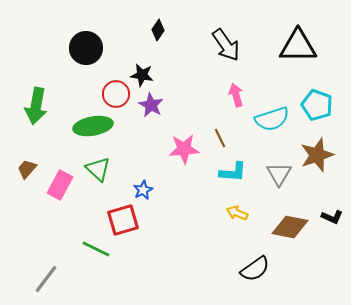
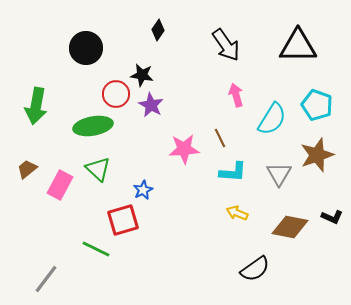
cyan semicircle: rotated 40 degrees counterclockwise
brown trapezoid: rotated 10 degrees clockwise
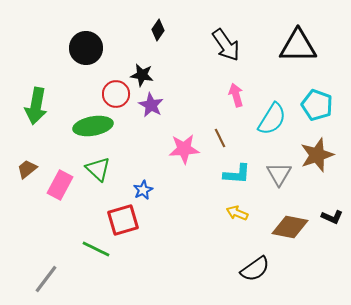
cyan L-shape: moved 4 px right, 2 px down
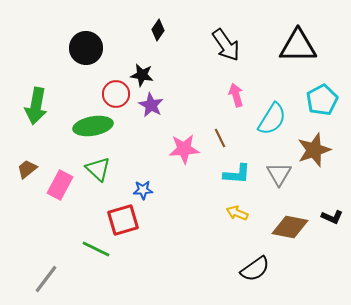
cyan pentagon: moved 5 px right, 5 px up; rotated 24 degrees clockwise
brown star: moved 3 px left, 5 px up
blue star: rotated 24 degrees clockwise
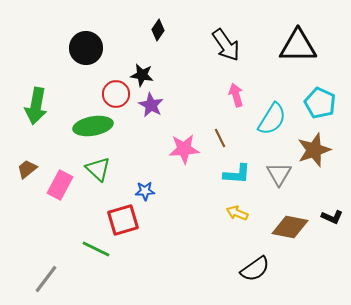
cyan pentagon: moved 2 px left, 3 px down; rotated 20 degrees counterclockwise
blue star: moved 2 px right, 1 px down
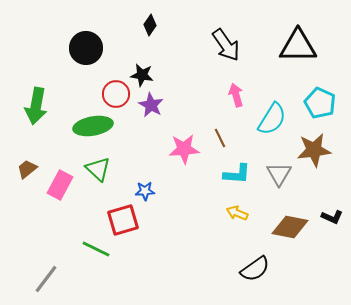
black diamond: moved 8 px left, 5 px up
brown star: rotated 12 degrees clockwise
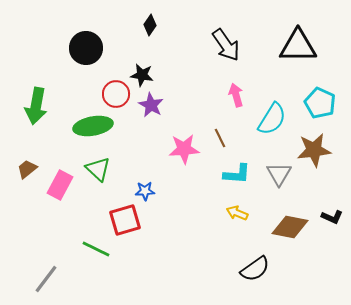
red square: moved 2 px right
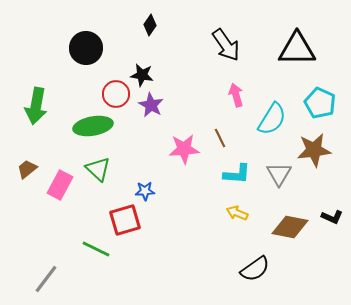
black triangle: moved 1 px left, 3 px down
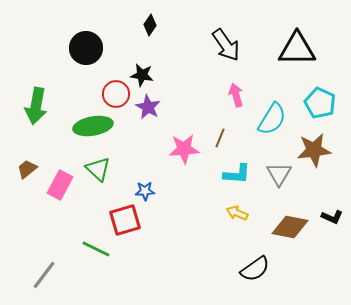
purple star: moved 3 px left, 2 px down
brown line: rotated 48 degrees clockwise
gray line: moved 2 px left, 4 px up
